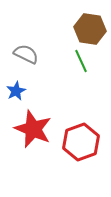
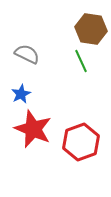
brown hexagon: moved 1 px right
gray semicircle: moved 1 px right
blue star: moved 5 px right, 3 px down
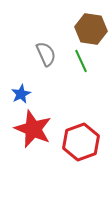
gray semicircle: moved 19 px right; rotated 40 degrees clockwise
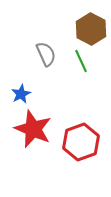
brown hexagon: rotated 20 degrees clockwise
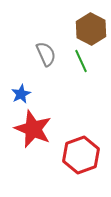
red hexagon: moved 13 px down
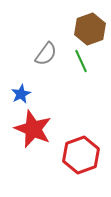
brown hexagon: moved 1 px left; rotated 12 degrees clockwise
gray semicircle: rotated 60 degrees clockwise
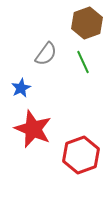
brown hexagon: moved 3 px left, 6 px up
green line: moved 2 px right, 1 px down
blue star: moved 6 px up
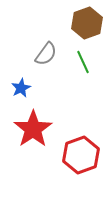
red star: rotated 15 degrees clockwise
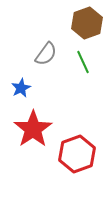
red hexagon: moved 4 px left, 1 px up
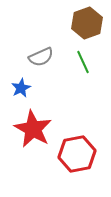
gray semicircle: moved 5 px left, 3 px down; rotated 30 degrees clockwise
red star: rotated 9 degrees counterclockwise
red hexagon: rotated 9 degrees clockwise
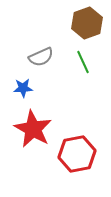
blue star: moved 2 px right; rotated 24 degrees clockwise
